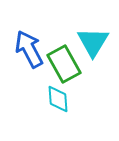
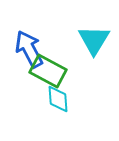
cyan triangle: moved 1 px right, 2 px up
green rectangle: moved 16 px left, 7 px down; rotated 33 degrees counterclockwise
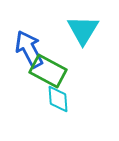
cyan triangle: moved 11 px left, 10 px up
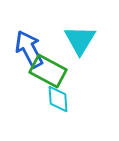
cyan triangle: moved 3 px left, 10 px down
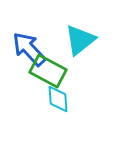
cyan triangle: rotated 20 degrees clockwise
blue arrow: rotated 15 degrees counterclockwise
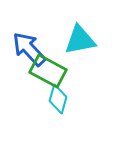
cyan triangle: rotated 28 degrees clockwise
cyan diamond: rotated 20 degrees clockwise
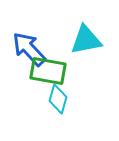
cyan triangle: moved 6 px right
green rectangle: rotated 18 degrees counterclockwise
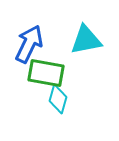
blue arrow: moved 5 px up; rotated 69 degrees clockwise
green rectangle: moved 2 px left, 2 px down
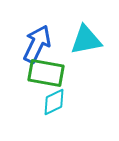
blue arrow: moved 8 px right
cyan diamond: moved 4 px left, 3 px down; rotated 48 degrees clockwise
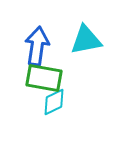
blue arrow: moved 2 px down; rotated 18 degrees counterclockwise
green rectangle: moved 2 px left, 5 px down
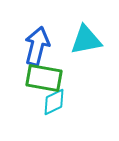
blue arrow: rotated 6 degrees clockwise
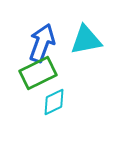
blue arrow: moved 5 px right, 3 px up; rotated 6 degrees clockwise
green rectangle: moved 6 px left, 5 px up; rotated 36 degrees counterclockwise
